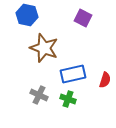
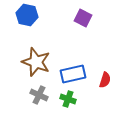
brown star: moved 8 px left, 14 px down
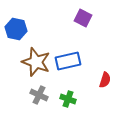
blue hexagon: moved 11 px left, 14 px down
blue rectangle: moved 5 px left, 13 px up
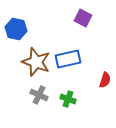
blue rectangle: moved 2 px up
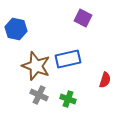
brown star: moved 4 px down
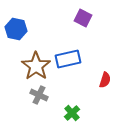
brown star: rotated 16 degrees clockwise
green cross: moved 4 px right, 14 px down; rotated 28 degrees clockwise
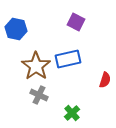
purple square: moved 7 px left, 4 px down
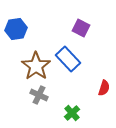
purple square: moved 5 px right, 6 px down
blue hexagon: rotated 20 degrees counterclockwise
blue rectangle: rotated 60 degrees clockwise
red semicircle: moved 1 px left, 8 px down
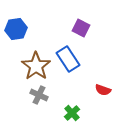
blue rectangle: rotated 10 degrees clockwise
red semicircle: moved 1 px left, 2 px down; rotated 91 degrees clockwise
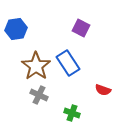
blue rectangle: moved 4 px down
green cross: rotated 28 degrees counterclockwise
